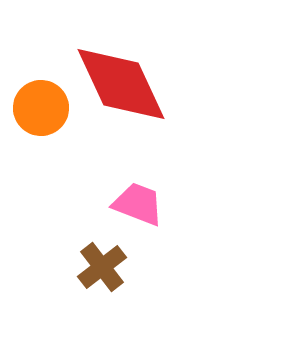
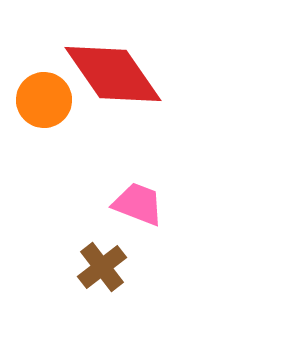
red diamond: moved 8 px left, 10 px up; rotated 10 degrees counterclockwise
orange circle: moved 3 px right, 8 px up
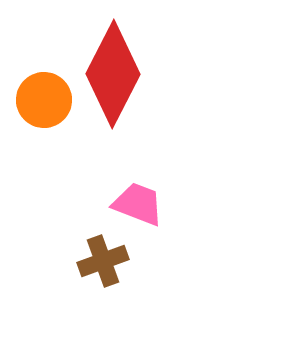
red diamond: rotated 62 degrees clockwise
brown cross: moved 1 px right, 6 px up; rotated 18 degrees clockwise
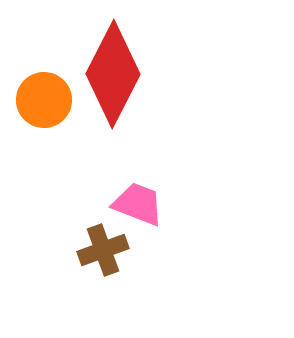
brown cross: moved 11 px up
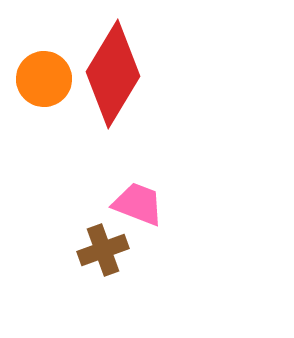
red diamond: rotated 4 degrees clockwise
orange circle: moved 21 px up
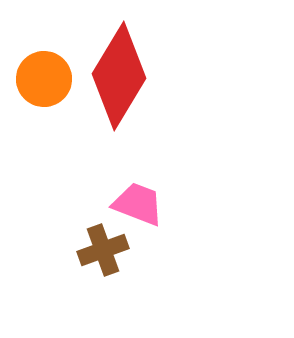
red diamond: moved 6 px right, 2 px down
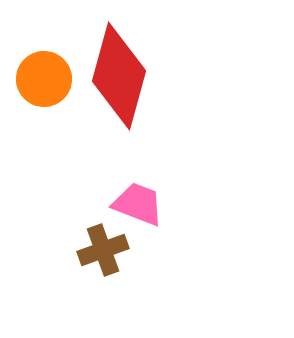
red diamond: rotated 16 degrees counterclockwise
